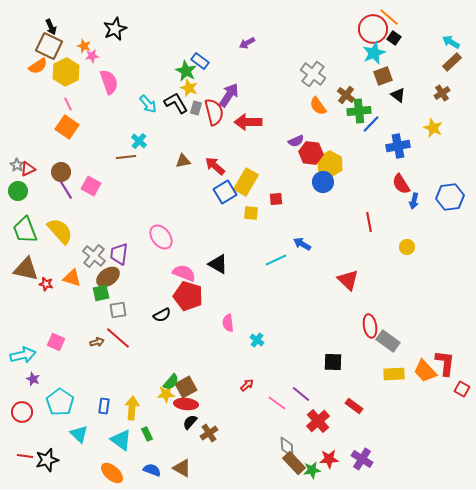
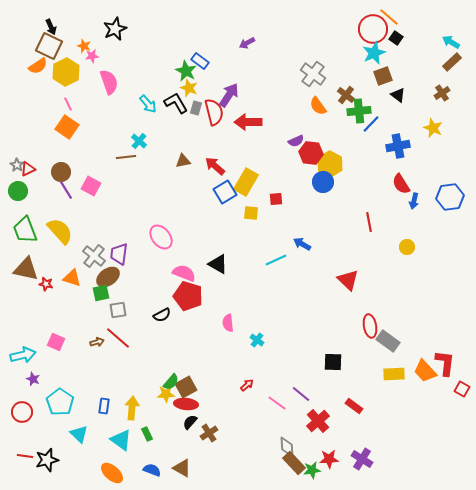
black square at (394, 38): moved 2 px right
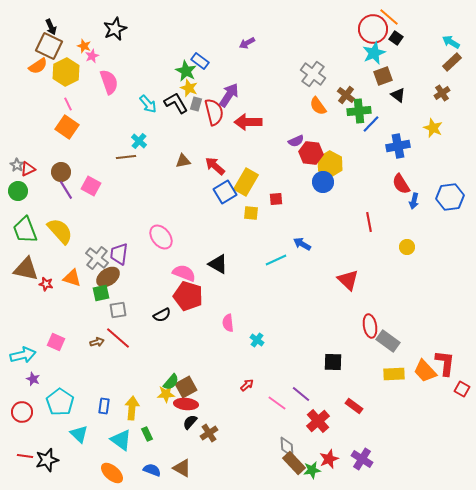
pink star at (92, 56): rotated 16 degrees counterclockwise
gray rectangle at (196, 108): moved 4 px up
gray cross at (94, 256): moved 3 px right, 2 px down
red star at (329, 459): rotated 18 degrees counterclockwise
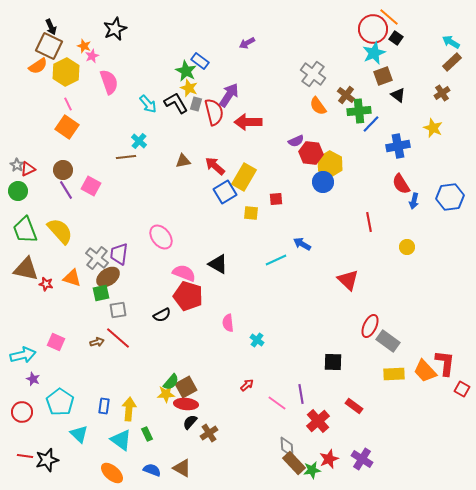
brown circle at (61, 172): moved 2 px right, 2 px up
yellow rectangle at (246, 182): moved 2 px left, 5 px up
red ellipse at (370, 326): rotated 35 degrees clockwise
purple line at (301, 394): rotated 42 degrees clockwise
yellow arrow at (132, 408): moved 3 px left, 1 px down
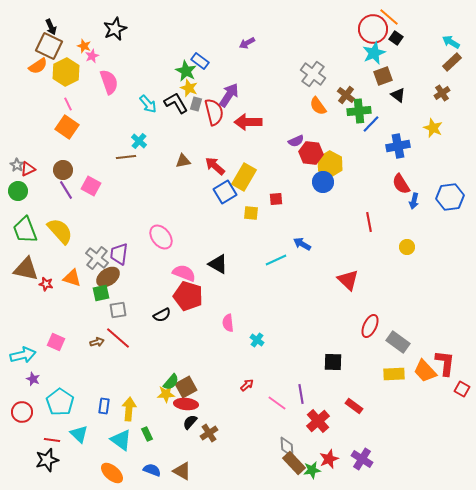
gray rectangle at (388, 341): moved 10 px right, 1 px down
red line at (25, 456): moved 27 px right, 16 px up
brown triangle at (182, 468): moved 3 px down
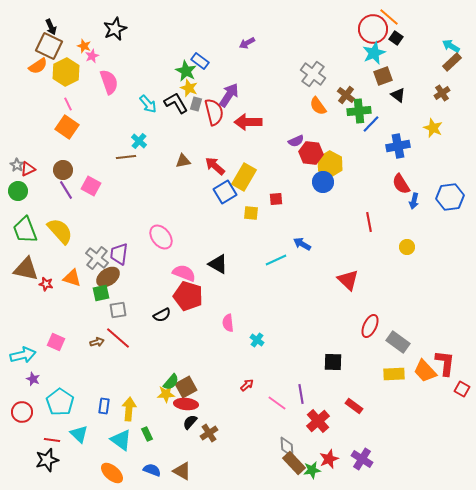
cyan arrow at (451, 42): moved 4 px down
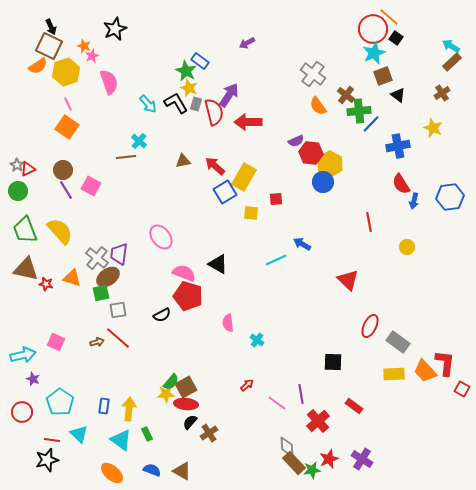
yellow hexagon at (66, 72): rotated 8 degrees clockwise
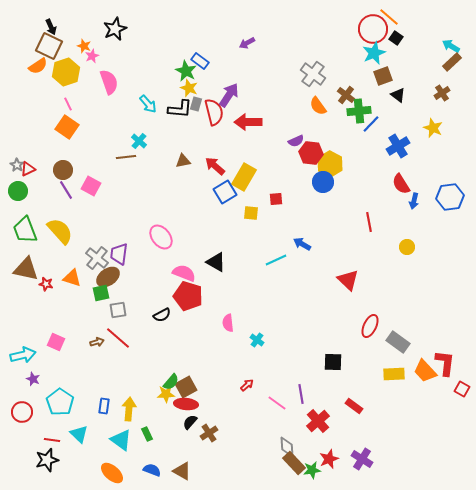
black L-shape at (176, 103): moved 4 px right, 6 px down; rotated 125 degrees clockwise
blue cross at (398, 146): rotated 20 degrees counterclockwise
black triangle at (218, 264): moved 2 px left, 2 px up
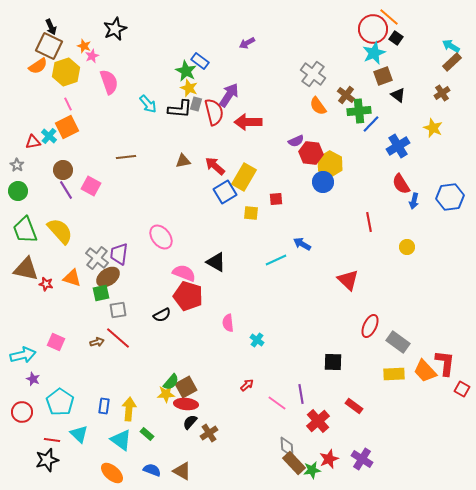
orange square at (67, 127): rotated 30 degrees clockwise
cyan cross at (139, 141): moved 90 px left, 5 px up
red triangle at (28, 169): moved 5 px right, 27 px up; rotated 14 degrees clockwise
green rectangle at (147, 434): rotated 24 degrees counterclockwise
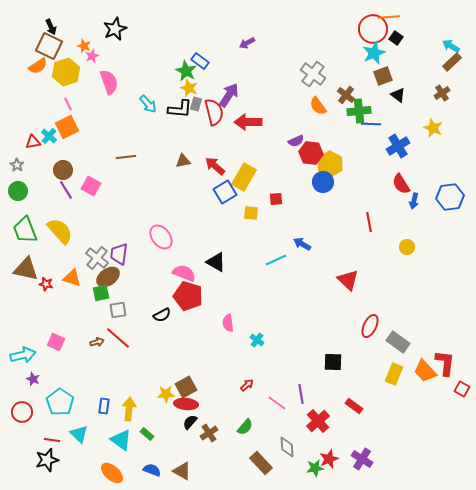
orange line at (389, 17): rotated 45 degrees counterclockwise
blue line at (371, 124): rotated 48 degrees clockwise
yellow rectangle at (394, 374): rotated 65 degrees counterclockwise
green semicircle at (171, 382): moved 74 px right, 45 px down
brown rectangle at (294, 463): moved 33 px left
green star at (312, 470): moved 3 px right, 2 px up
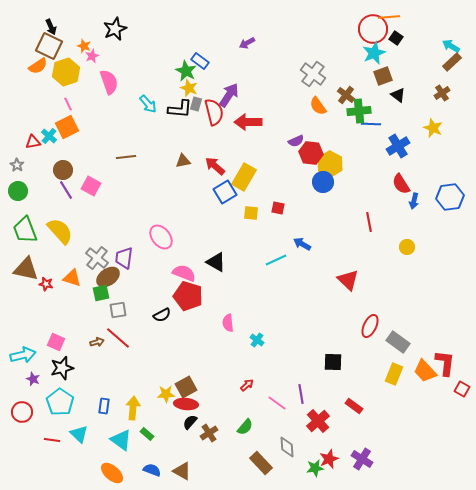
red square at (276, 199): moved 2 px right, 9 px down; rotated 16 degrees clockwise
purple trapezoid at (119, 254): moved 5 px right, 4 px down
yellow arrow at (129, 409): moved 4 px right, 1 px up
black star at (47, 460): moved 15 px right, 92 px up
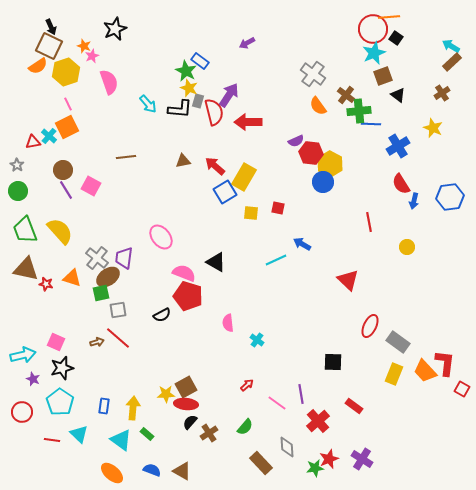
gray rectangle at (196, 104): moved 2 px right, 3 px up
